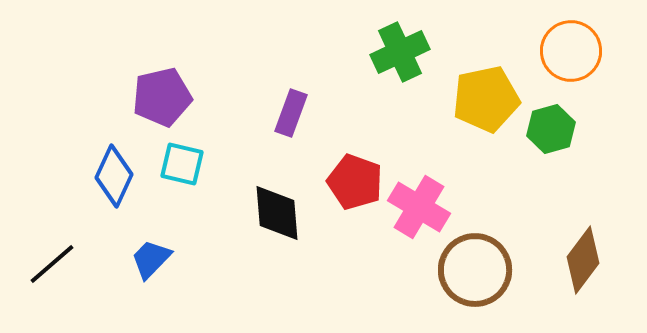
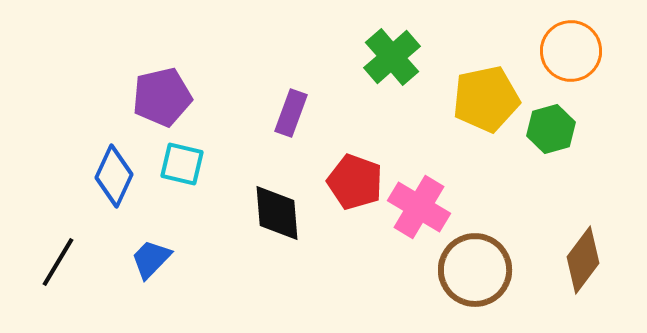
green cross: moved 8 px left, 5 px down; rotated 16 degrees counterclockwise
black line: moved 6 px right, 2 px up; rotated 18 degrees counterclockwise
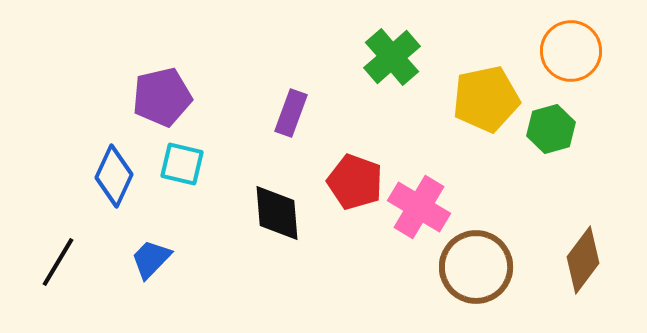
brown circle: moved 1 px right, 3 px up
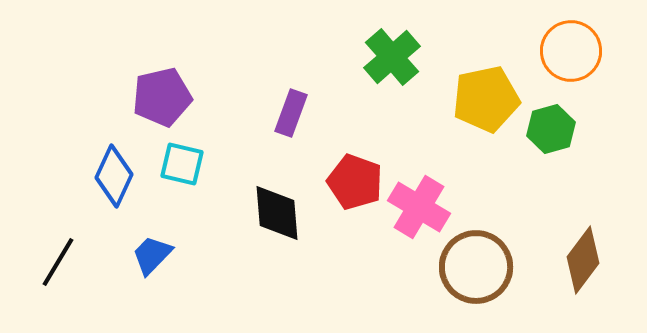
blue trapezoid: moved 1 px right, 4 px up
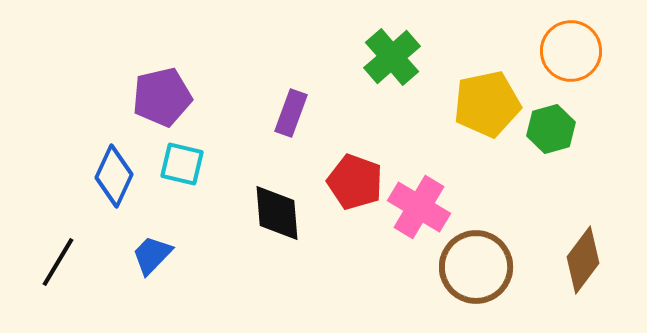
yellow pentagon: moved 1 px right, 5 px down
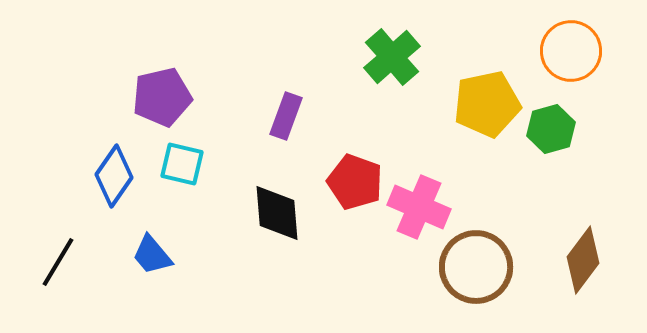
purple rectangle: moved 5 px left, 3 px down
blue diamond: rotated 10 degrees clockwise
pink cross: rotated 8 degrees counterclockwise
blue trapezoid: rotated 84 degrees counterclockwise
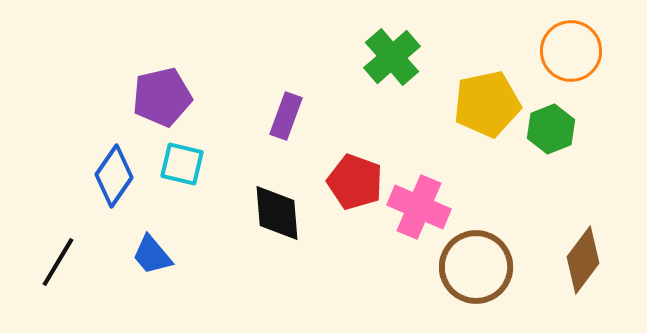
green hexagon: rotated 6 degrees counterclockwise
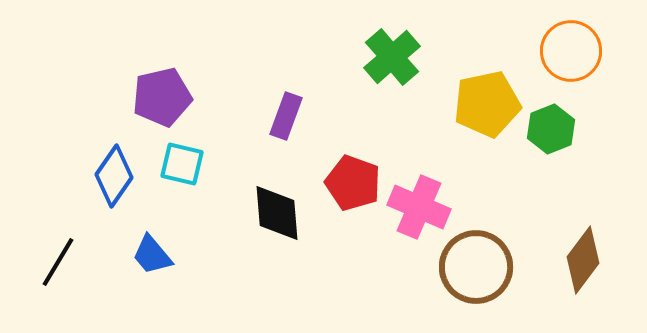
red pentagon: moved 2 px left, 1 px down
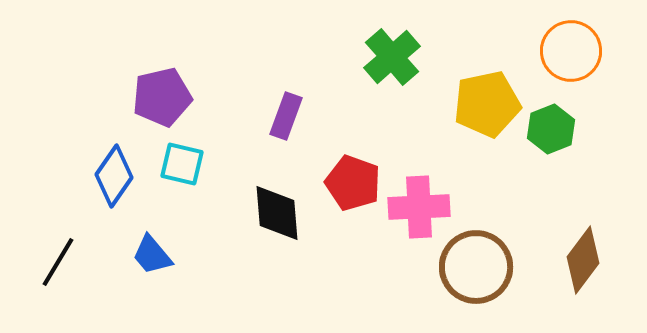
pink cross: rotated 26 degrees counterclockwise
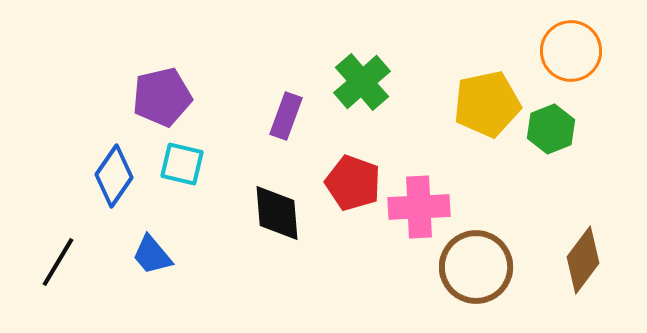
green cross: moved 30 px left, 25 px down
